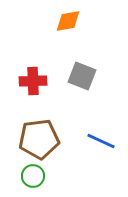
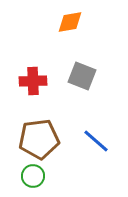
orange diamond: moved 2 px right, 1 px down
blue line: moved 5 px left; rotated 16 degrees clockwise
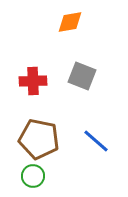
brown pentagon: rotated 18 degrees clockwise
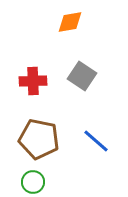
gray square: rotated 12 degrees clockwise
green circle: moved 6 px down
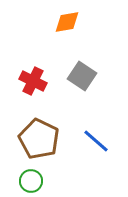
orange diamond: moved 3 px left
red cross: rotated 28 degrees clockwise
brown pentagon: rotated 15 degrees clockwise
green circle: moved 2 px left, 1 px up
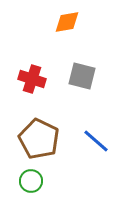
gray square: rotated 20 degrees counterclockwise
red cross: moved 1 px left, 2 px up; rotated 8 degrees counterclockwise
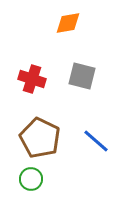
orange diamond: moved 1 px right, 1 px down
brown pentagon: moved 1 px right, 1 px up
green circle: moved 2 px up
